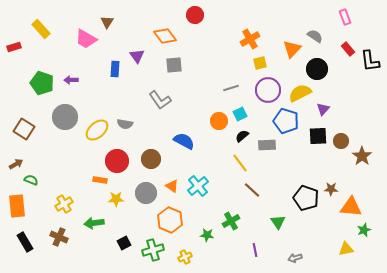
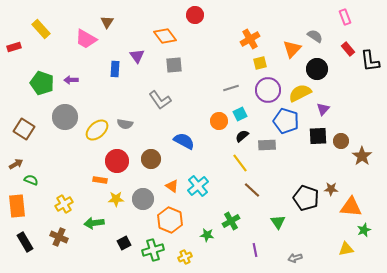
gray circle at (146, 193): moved 3 px left, 6 px down
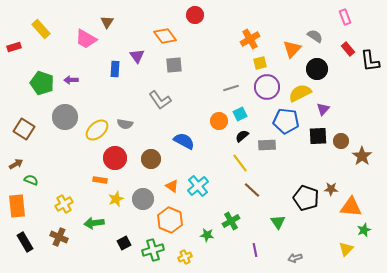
purple circle at (268, 90): moved 1 px left, 3 px up
blue pentagon at (286, 121): rotated 10 degrees counterclockwise
red circle at (117, 161): moved 2 px left, 3 px up
yellow star at (116, 199): rotated 21 degrees counterclockwise
yellow triangle at (346, 249): rotated 35 degrees counterclockwise
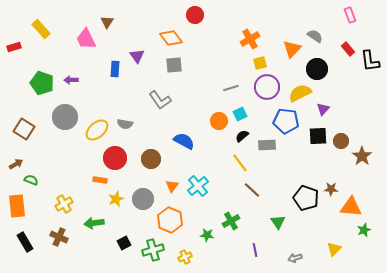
pink rectangle at (345, 17): moved 5 px right, 2 px up
orange diamond at (165, 36): moved 6 px right, 2 px down
pink trapezoid at (86, 39): rotated 35 degrees clockwise
orange triangle at (172, 186): rotated 32 degrees clockwise
yellow triangle at (346, 249): moved 12 px left
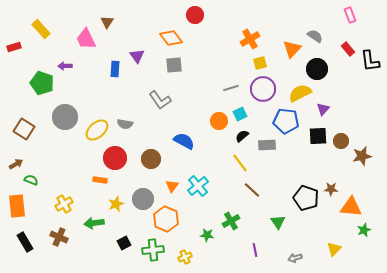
purple arrow at (71, 80): moved 6 px left, 14 px up
purple circle at (267, 87): moved 4 px left, 2 px down
brown star at (362, 156): rotated 24 degrees clockwise
yellow star at (116, 199): moved 5 px down
orange hexagon at (170, 220): moved 4 px left, 1 px up
green cross at (153, 250): rotated 10 degrees clockwise
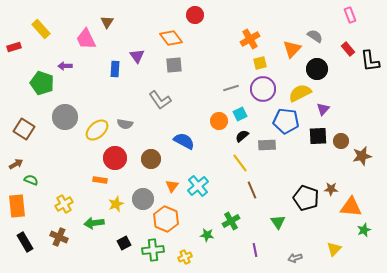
brown line at (252, 190): rotated 24 degrees clockwise
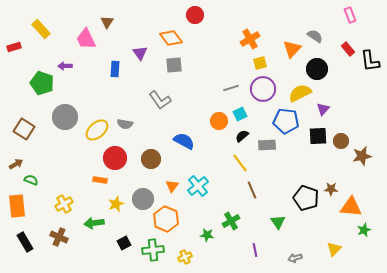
purple triangle at (137, 56): moved 3 px right, 3 px up
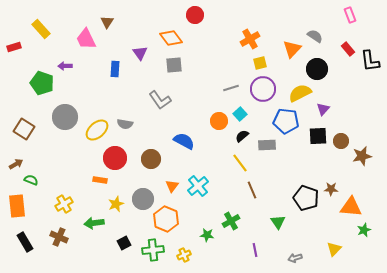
cyan square at (240, 114): rotated 16 degrees counterclockwise
yellow cross at (185, 257): moved 1 px left, 2 px up
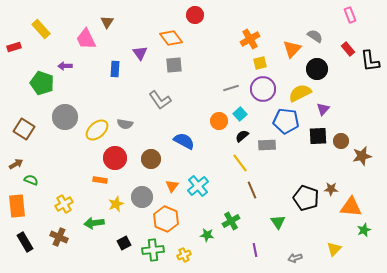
gray circle at (143, 199): moved 1 px left, 2 px up
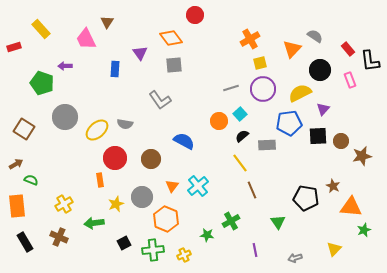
pink rectangle at (350, 15): moved 65 px down
black circle at (317, 69): moved 3 px right, 1 px down
blue pentagon at (286, 121): moved 3 px right, 2 px down; rotated 15 degrees counterclockwise
orange rectangle at (100, 180): rotated 72 degrees clockwise
brown star at (331, 189): moved 2 px right, 3 px up; rotated 24 degrees clockwise
black pentagon at (306, 198): rotated 10 degrees counterclockwise
